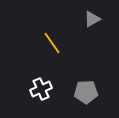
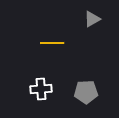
yellow line: rotated 55 degrees counterclockwise
white cross: rotated 20 degrees clockwise
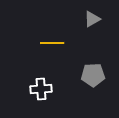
gray pentagon: moved 7 px right, 17 px up
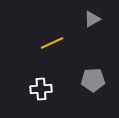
yellow line: rotated 25 degrees counterclockwise
gray pentagon: moved 5 px down
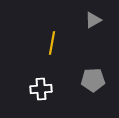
gray triangle: moved 1 px right, 1 px down
yellow line: rotated 55 degrees counterclockwise
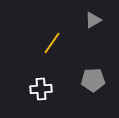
yellow line: rotated 25 degrees clockwise
